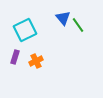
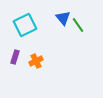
cyan square: moved 5 px up
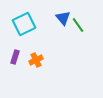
cyan square: moved 1 px left, 1 px up
orange cross: moved 1 px up
